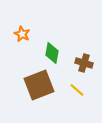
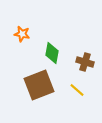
orange star: rotated 14 degrees counterclockwise
brown cross: moved 1 px right, 1 px up
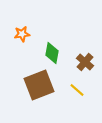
orange star: rotated 21 degrees counterclockwise
brown cross: rotated 24 degrees clockwise
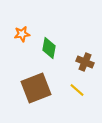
green diamond: moved 3 px left, 5 px up
brown cross: rotated 18 degrees counterclockwise
brown square: moved 3 px left, 3 px down
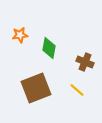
orange star: moved 2 px left, 1 px down
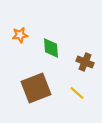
green diamond: moved 2 px right; rotated 15 degrees counterclockwise
yellow line: moved 3 px down
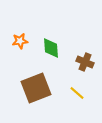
orange star: moved 6 px down
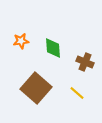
orange star: moved 1 px right
green diamond: moved 2 px right
brown square: rotated 28 degrees counterclockwise
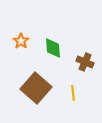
orange star: rotated 28 degrees counterclockwise
yellow line: moved 4 px left; rotated 42 degrees clockwise
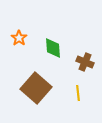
orange star: moved 2 px left, 3 px up
yellow line: moved 5 px right
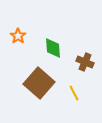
orange star: moved 1 px left, 2 px up
brown square: moved 3 px right, 5 px up
yellow line: moved 4 px left; rotated 21 degrees counterclockwise
